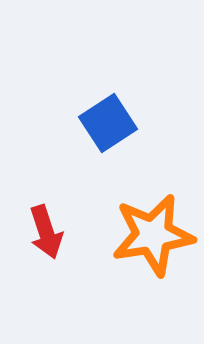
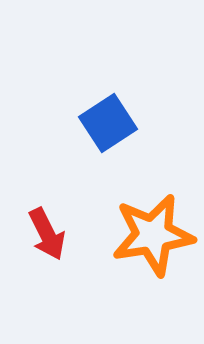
red arrow: moved 1 px right, 2 px down; rotated 8 degrees counterclockwise
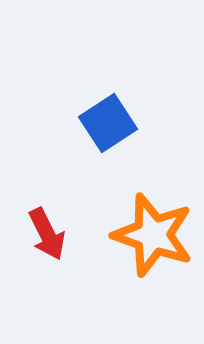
orange star: rotated 28 degrees clockwise
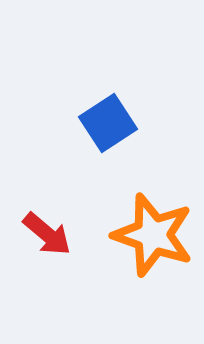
red arrow: rotated 24 degrees counterclockwise
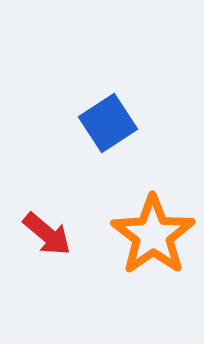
orange star: rotated 18 degrees clockwise
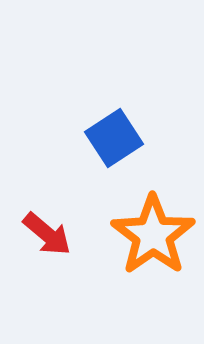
blue square: moved 6 px right, 15 px down
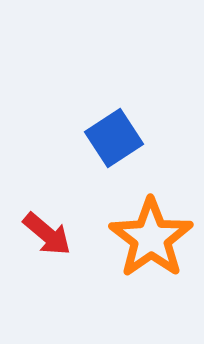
orange star: moved 2 px left, 3 px down
